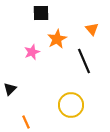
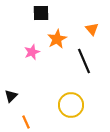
black triangle: moved 1 px right, 7 px down
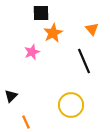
orange star: moved 4 px left, 6 px up
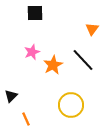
black square: moved 6 px left
orange triangle: rotated 16 degrees clockwise
orange star: moved 32 px down
black line: moved 1 px left, 1 px up; rotated 20 degrees counterclockwise
orange line: moved 3 px up
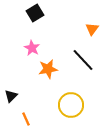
black square: rotated 30 degrees counterclockwise
pink star: moved 4 px up; rotated 21 degrees counterclockwise
orange star: moved 5 px left, 4 px down; rotated 18 degrees clockwise
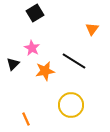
black line: moved 9 px left, 1 px down; rotated 15 degrees counterclockwise
orange star: moved 3 px left, 2 px down
black triangle: moved 2 px right, 32 px up
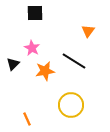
black square: rotated 30 degrees clockwise
orange triangle: moved 4 px left, 2 px down
orange line: moved 1 px right
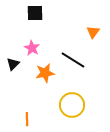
orange triangle: moved 5 px right, 1 px down
black line: moved 1 px left, 1 px up
orange star: moved 2 px down
yellow circle: moved 1 px right
orange line: rotated 24 degrees clockwise
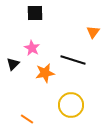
black line: rotated 15 degrees counterclockwise
yellow circle: moved 1 px left
orange line: rotated 56 degrees counterclockwise
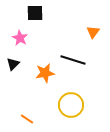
pink star: moved 12 px left, 10 px up
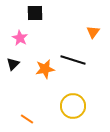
orange star: moved 4 px up
yellow circle: moved 2 px right, 1 px down
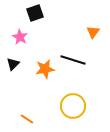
black square: rotated 18 degrees counterclockwise
pink star: moved 1 px up
